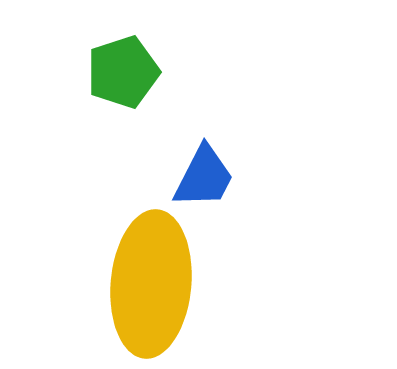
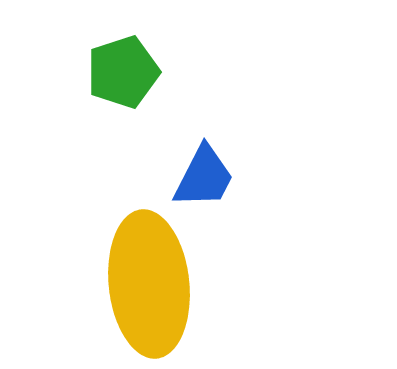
yellow ellipse: moved 2 px left; rotated 11 degrees counterclockwise
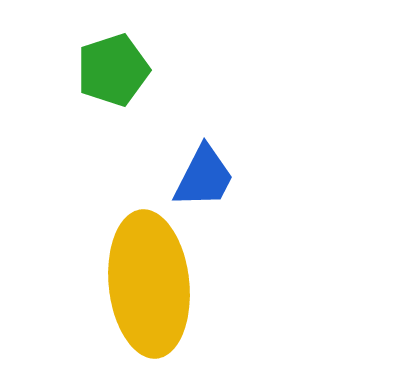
green pentagon: moved 10 px left, 2 px up
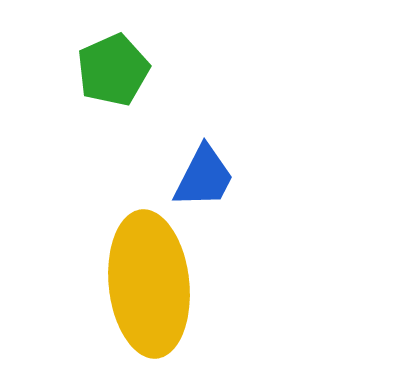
green pentagon: rotated 6 degrees counterclockwise
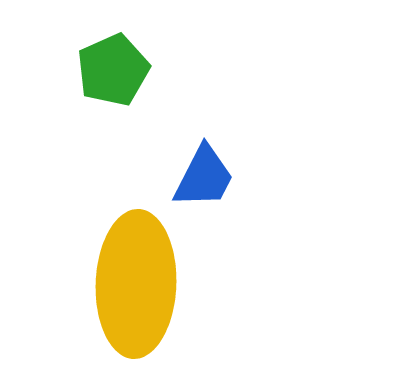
yellow ellipse: moved 13 px left; rotated 8 degrees clockwise
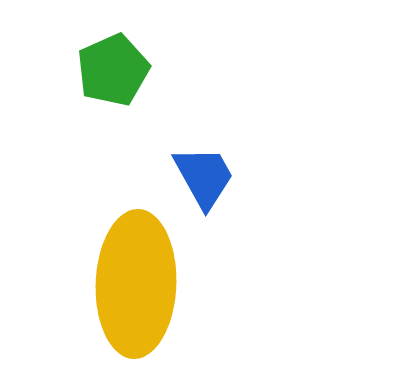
blue trapezoid: rotated 56 degrees counterclockwise
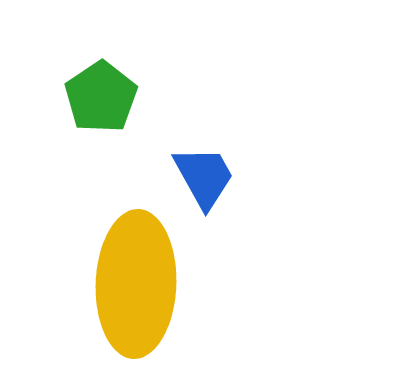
green pentagon: moved 12 px left, 27 px down; rotated 10 degrees counterclockwise
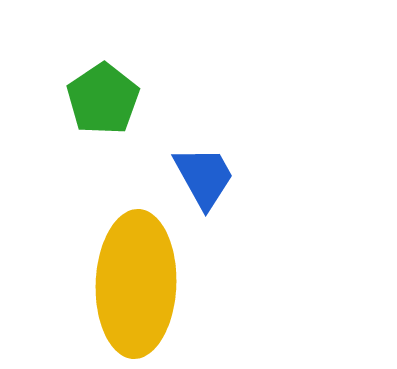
green pentagon: moved 2 px right, 2 px down
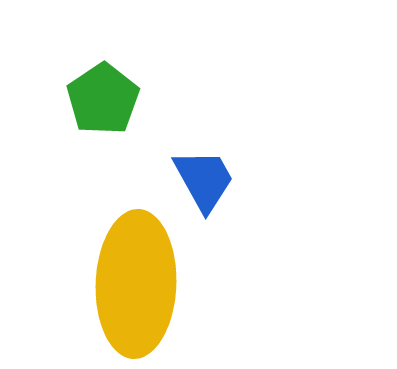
blue trapezoid: moved 3 px down
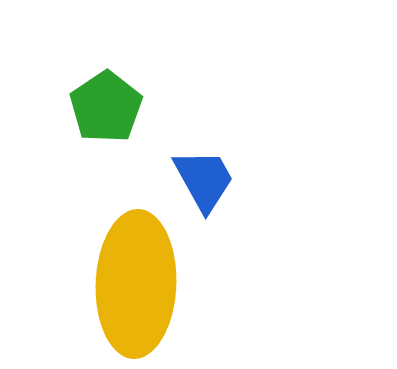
green pentagon: moved 3 px right, 8 px down
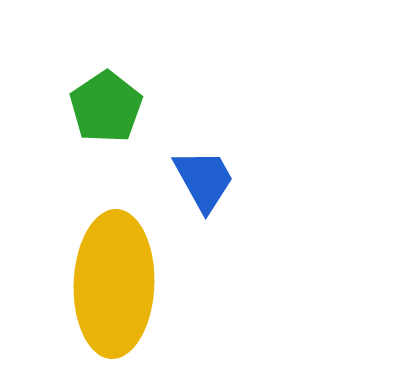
yellow ellipse: moved 22 px left
